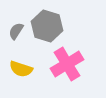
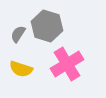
gray semicircle: moved 2 px right, 3 px down
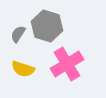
yellow semicircle: moved 2 px right
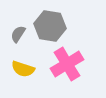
gray hexagon: moved 3 px right; rotated 8 degrees counterclockwise
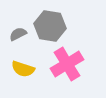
gray semicircle: rotated 30 degrees clockwise
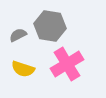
gray semicircle: moved 1 px down
